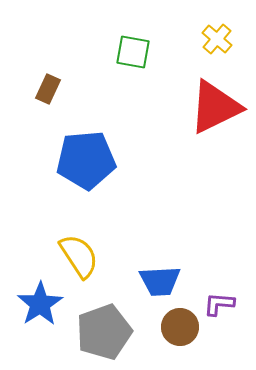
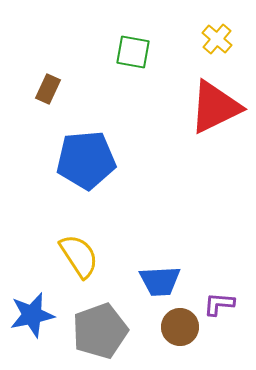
blue star: moved 8 px left, 11 px down; rotated 21 degrees clockwise
gray pentagon: moved 4 px left, 1 px up
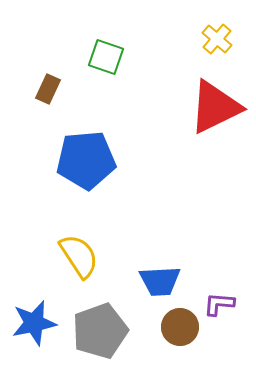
green square: moved 27 px left, 5 px down; rotated 9 degrees clockwise
blue star: moved 2 px right, 8 px down
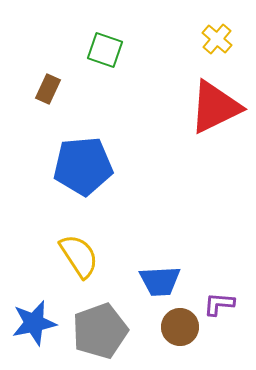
green square: moved 1 px left, 7 px up
blue pentagon: moved 3 px left, 6 px down
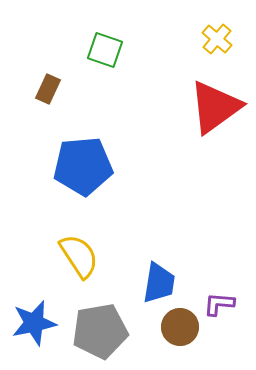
red triangle: rotated 10 degrees counterclockwise
blue trapezoid: moved 1 px left, 2 px down; rotated 78 degrees counterclockwise
gray pentagon: rotated 10 degrees clockwise
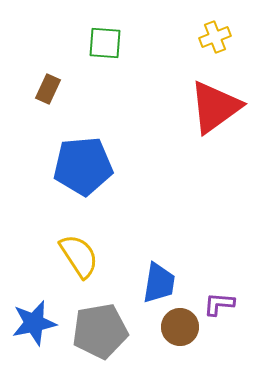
yellow cross: moved 2 px left, 2 px up; rotated 28 degrees clockwise
green square: moved 7 px up; rotated 15 degrees counterclockwise
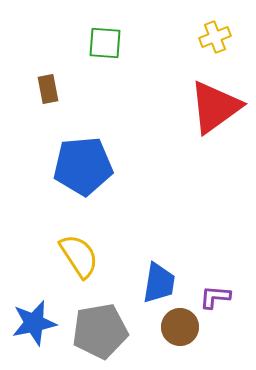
brown rectangle: rotated 36 degrees counterclockwise
purple L-shape: moved 4 px left, 7 px up
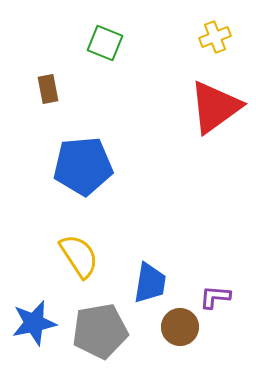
green square: rotated 18 degrees clockwise
blue trapezoid: moved 9 px left
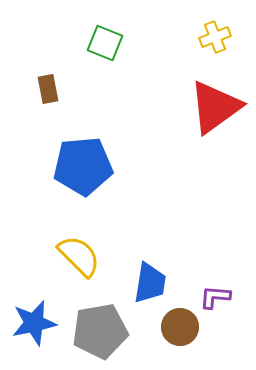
yellow semicircle: rotated 12 degrees counterclockwise
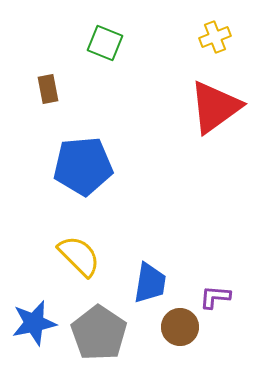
gray pentagon: moved 1 px left, 2 px down; rotated 28 degrees counterclockwise
